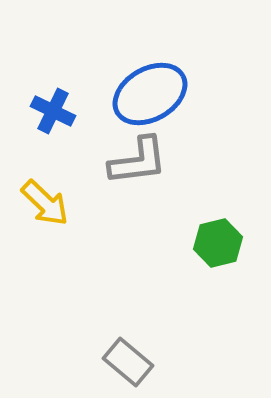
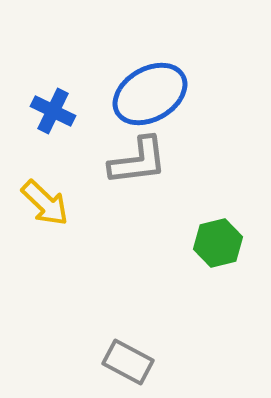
gray rectangle: rotated 12 degrees counterclockwise
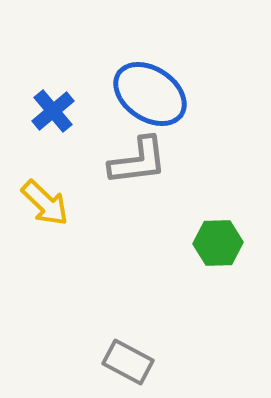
blue ellipse: rotated 64 degrees clockwise
blue cross: rotated 24 degrees clockwise
green hexagon: rotated 12 degrees clockwise
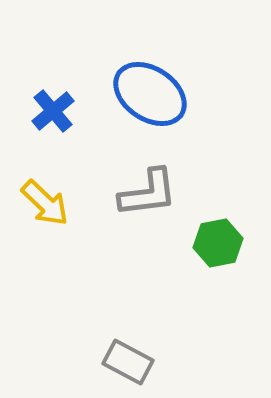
gray L-shape: moved 10 px right, 32 px down
green hexagon: rotated 9 degrees counterclockwise
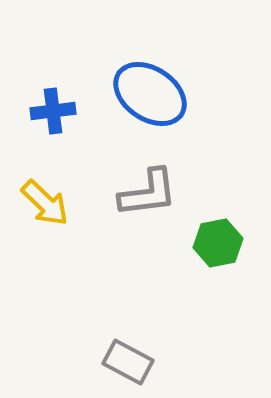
blue cross: rotated 33 degrees clockwise
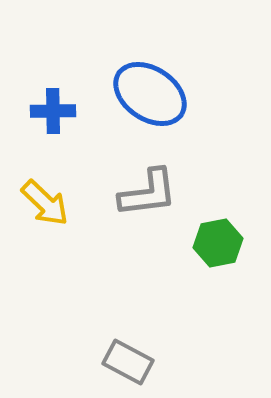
blue cross: rotated 6 degrees clockwise
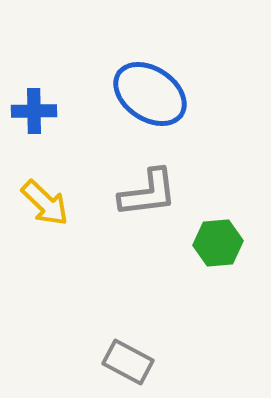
blue cross: moved 19 px left
green hexagon: rotated 6 degrees clockwise
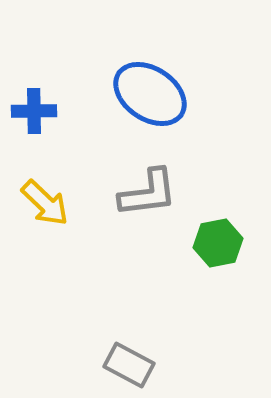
green hexagon: rotated 6 degrees counterclockwise
gray rectangle: moved 1 px right, 3 px down
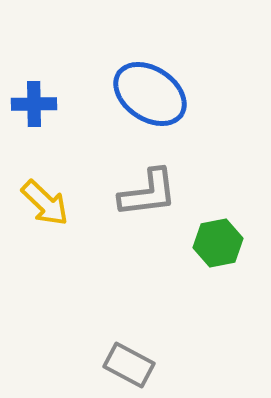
blue cross: moved 7 px up
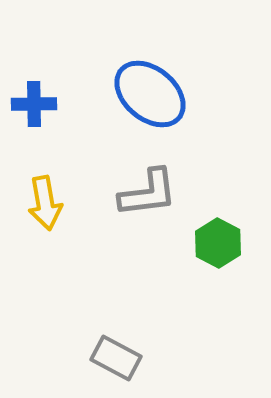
blue ellipse: rotated 6 degrees clockwise
yellow arrow: rotated 36 degrees clockwise
green hexagon: rotated 21 degrees counterclockwise
gray rectangle: moved 13 px left, 7 px up
